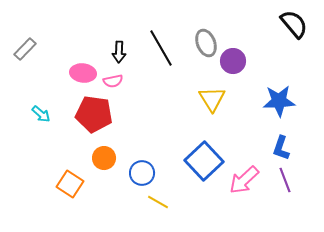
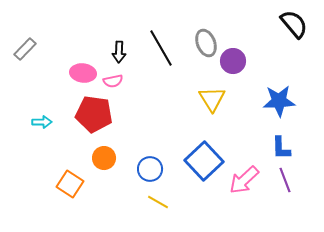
cyan arrow: moved 1 px right, 8 px down; rotated 42 degrees counterclockwise
blue L-shape: rotated 20 degrees counterclockwise
blue circle: moved 8 px right, 4 px up
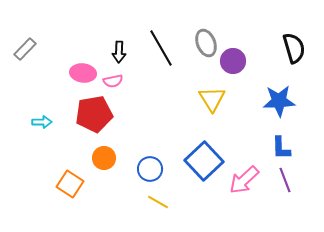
black semicircle: moved 24 px down; rotated 24 degrees clockwise
red pentagon: rotated 18 degrees counterclockwise
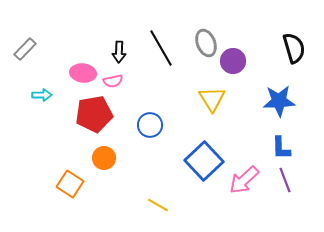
cyan arrow: moved 27 px up
blue circle: moved 44 px up
yellow line: moved 3 px down
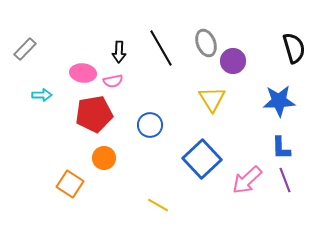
blue square: moved 2 px left, 2 px up
pink arrow: moved 3 px right
